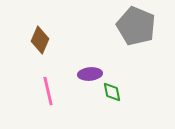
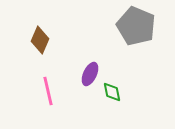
purple ellipse: rotated 60 degrees counterclockwise
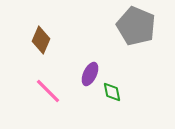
brown diamond: moved 1 px right
pink line: rotated 32 degrees counterclockwise
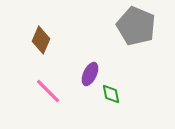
green diamond: moved 1 px left, 2 px down
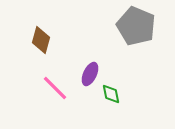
brown diamond: rotated 8 degrees counterclockwise
pink line: moved 7 px right, 3 px up
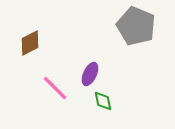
brown diamond: moved 11 px left, 3 px down; rotated 48 degrees clockwise
green diamond: moved 8 px left, 7 px down
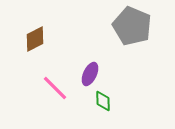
gray pentagon: moved 4 px left
brown diamond: moved 5 px right, 4 px up
green diamond: rotated 10 degrees clockwise
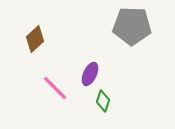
gray pentagon: rotated 21 degrees counterclockwise
brown diamond: rotated 16 degrees counterclockwise
green diamond: rotated 20 degrees clockwise
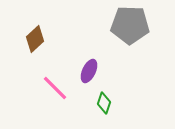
gray pentagon: moved 2 px left, 1 px up
purple ellipse: moved 1 px left, 3 px up
green diamond: moved 1 px right, 2 px down
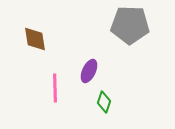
brown diamond: rotated 56 degrees counterclockwise
pink line: rotated 44 degrees clockwise
green diamond: moved 1 px up
